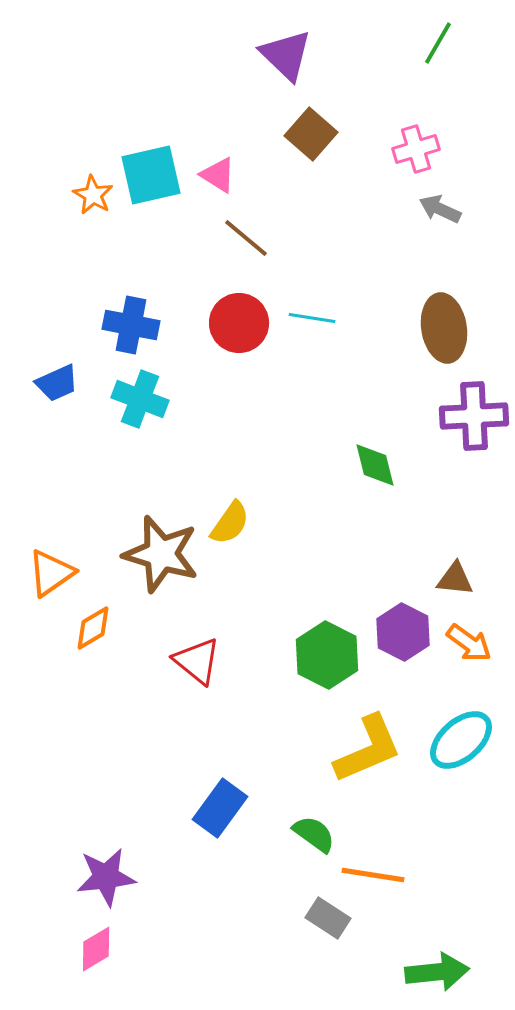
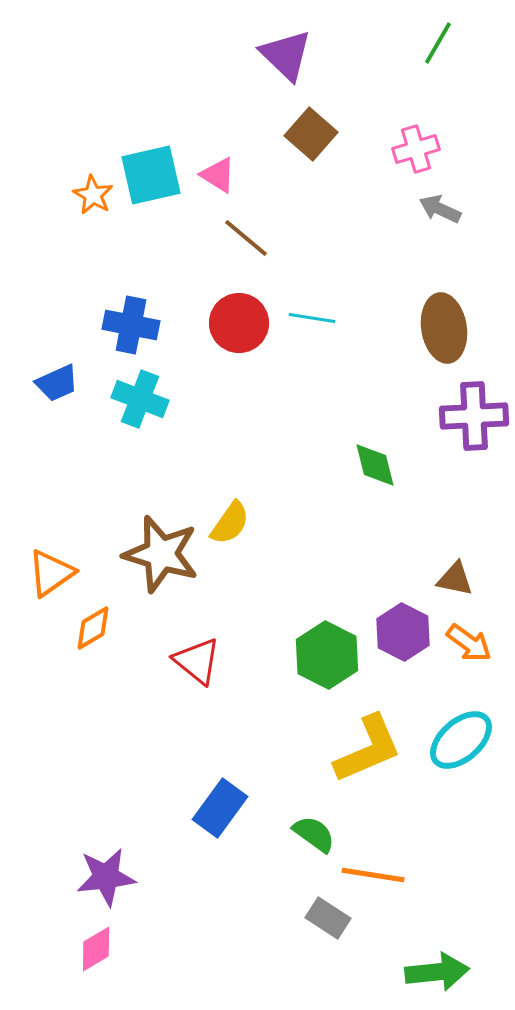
brown triangle: rotated 6 degrees clockwise
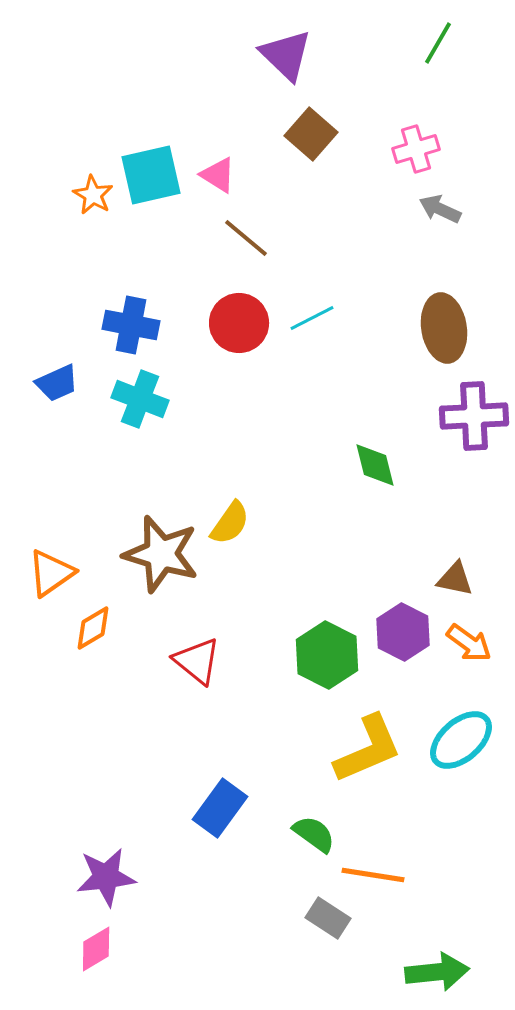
cyan line: rotated 36 degrees counterclockwise
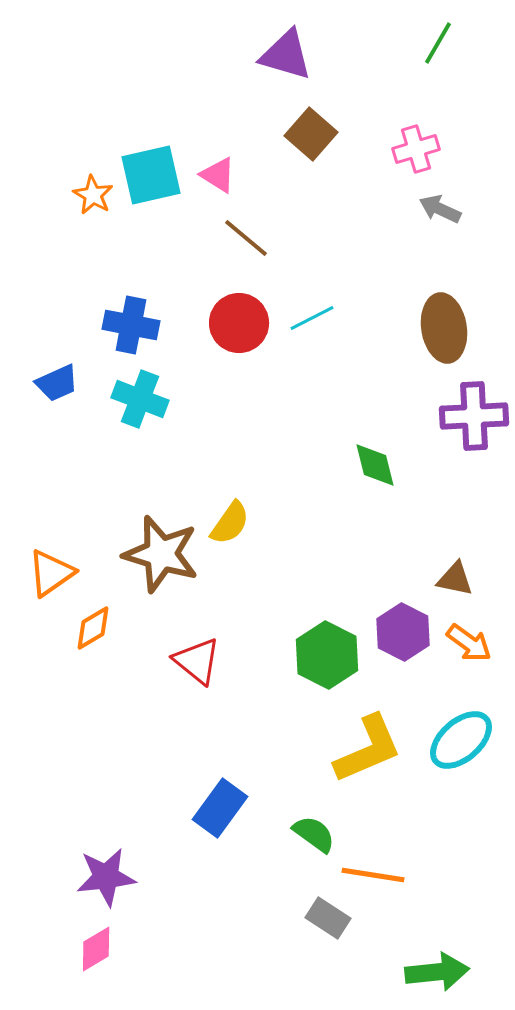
purple triangle: rotated 28 degrees counterclockwise
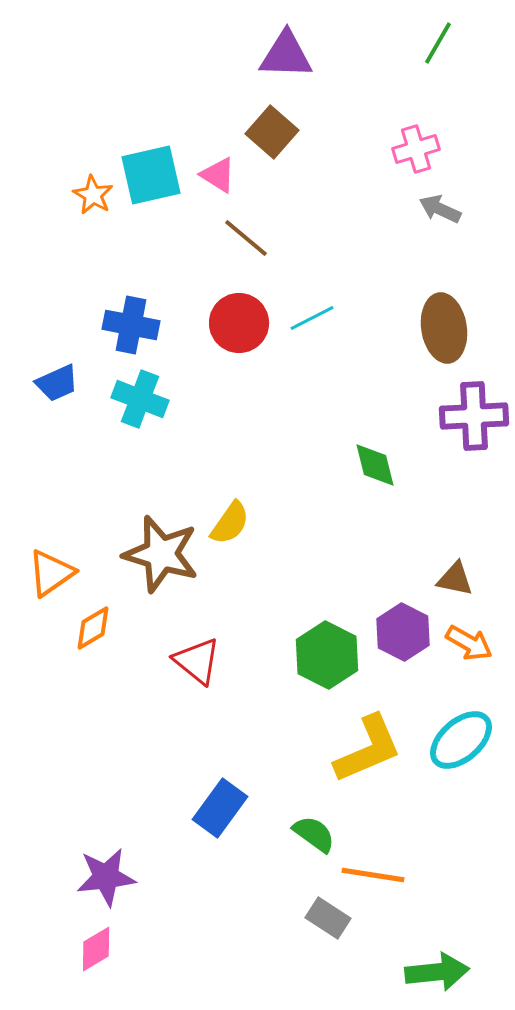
purple triangle: rotated 14 degrees counterclockwise
brown square: moved 39 px left, 2 px up
orange arrow: rotated 6 degrees counterclockwise
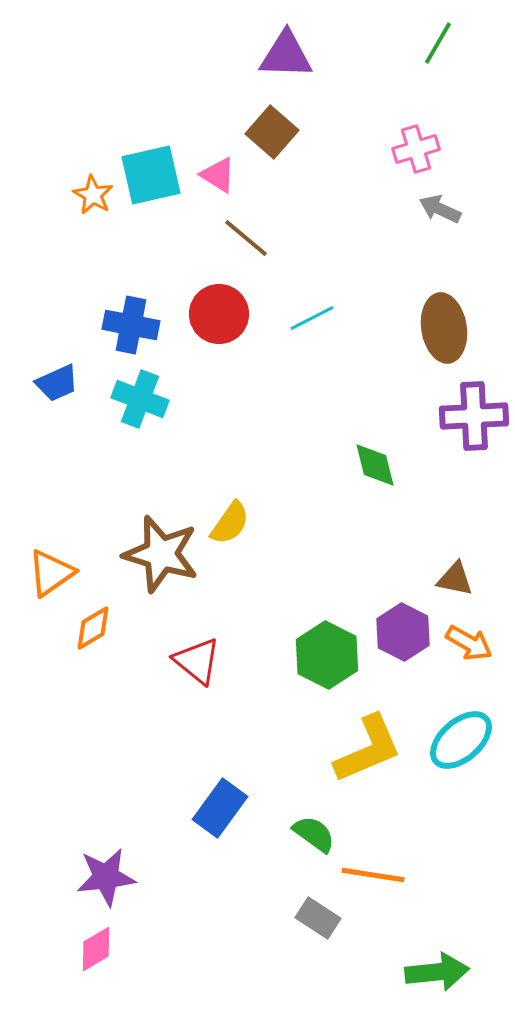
red circle: moved 20 px left, 9 px up
gray rectangle: moved 10 px left
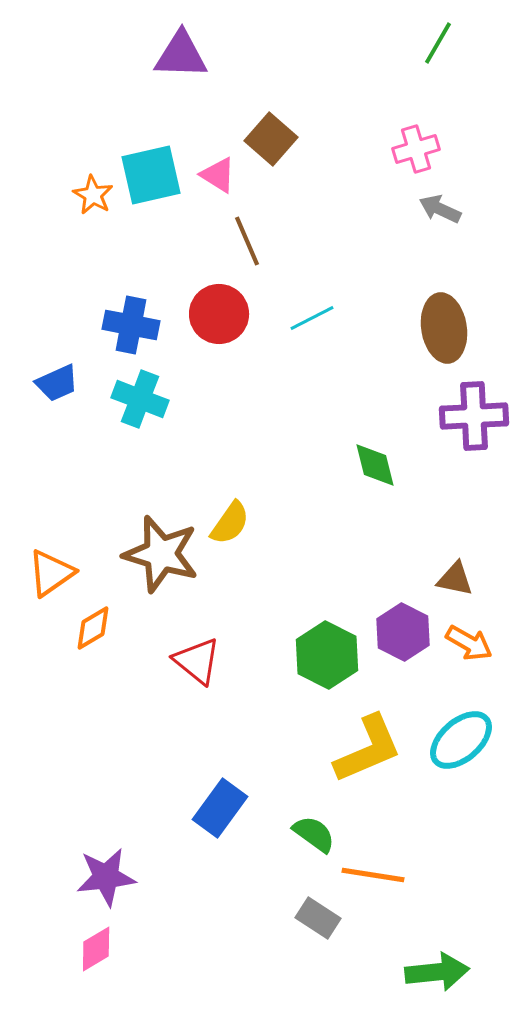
purple triangle: moved 105 px left
brown square: moved 1 px left, 7 px down
brown line: moved 1 px right, 3 px down; rotated 27 degrees clockwise
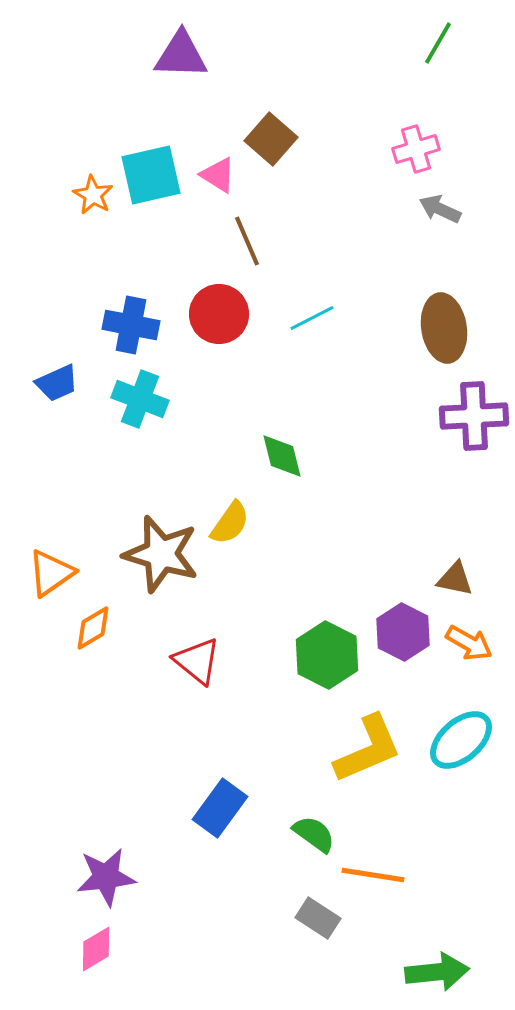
green diamond: moved 93 px left, 9 px up
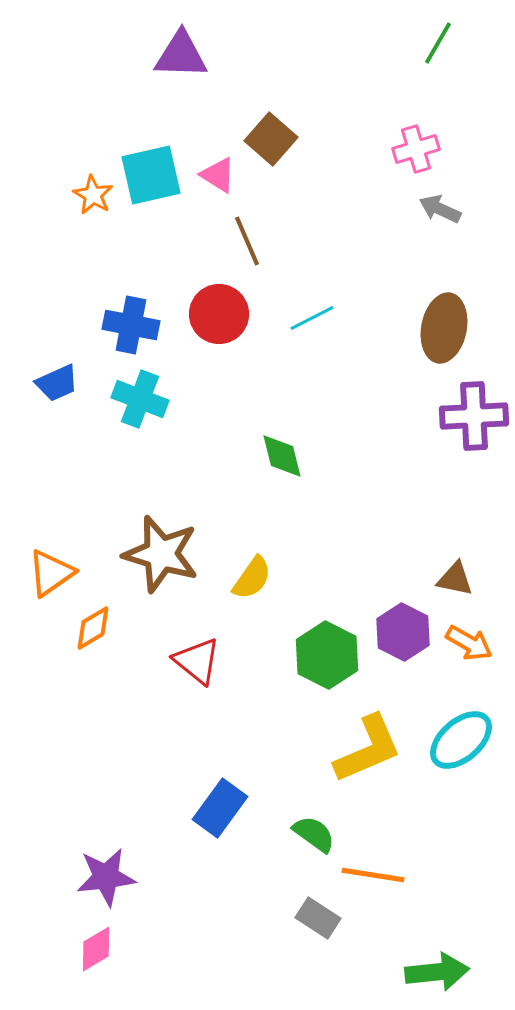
brown ellipse: rotated 20 degrees clockwise
yellow semicircle: moved 22 px right, 55 px down
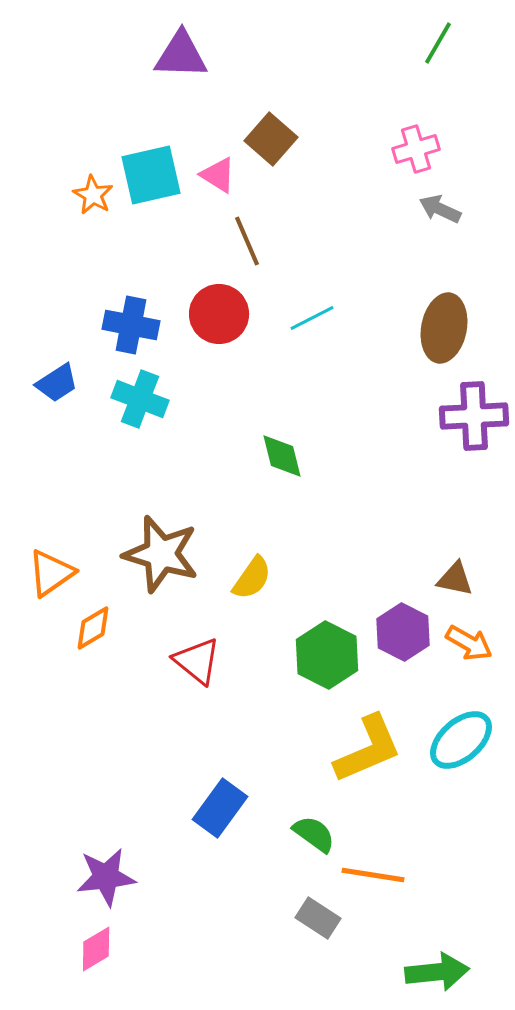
blue trapezoid: rotated 9 degrees counterclockwise
